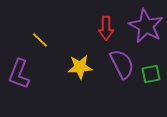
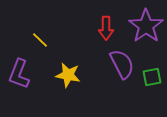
purple star: rotated 8 degrees clockwise
yellow star: moved 12 px left, 8 px down; rotated 15 degrees clockwise
green square: moved 1 px right, 3 px down
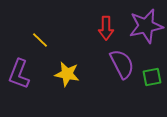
purple star: rotated 24 degrees clockwise
yellow star: moved 1 px left, 1 px up
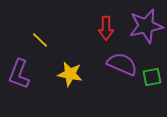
purple semicircle: rotated 40 degrees counterclockwise
yellow star: moved 3 px right
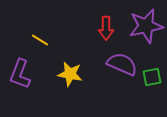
yellow line: rotated 12 degrees counterclockwise
purple L-shape: moved 1 px right
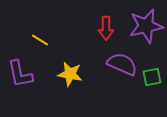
purple L-shape: rotated 32 degrees counterclockwise
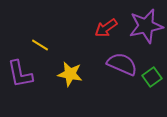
red arrow: rotated 55 degrees clockwise
yellow line: moved 5 px down
green square: rotated 24 degrees counterclockwise
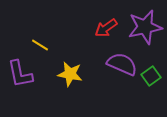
purple star: moved 1 px left, 1 px down
green square: moved 1 px left, 1 px up
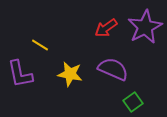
purple star: rotated 16 degrees counterclockwise
purple semicircle: moved 9 px left, 5 px down
green square: moved 18 px left, 26 px down
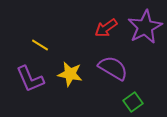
purple semicircle: moved 1 px up; rotated 8 degrees clockwise
purple L-shape: moved 10 px right, 5 px down; rotated 12 degrees counterclockwise
